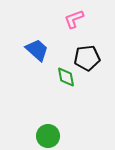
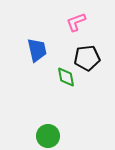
pink L-shape: moved 2 px right, 3 px down
blue trapezoid: rotated 35 degrees clockwise
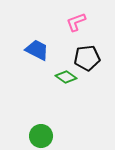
blue trapezoid: rotated 50 degrees counterclockwise
green diamond: rotated 45 degrees counterclockwise
green circle: moved 7 px left
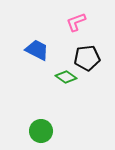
green circle: moved 5 px up
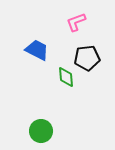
green diamond: rotated 50 degrees clockwise
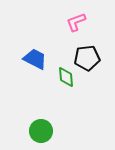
blue trapezoid: moved 2 px left, 9 px down
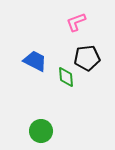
blue trapezoid: moved 2 px down
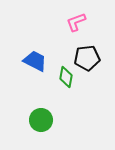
green diamond: rotated 15 degrees clockwise
green circle: moved 11 px up
